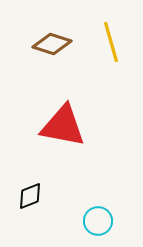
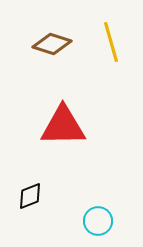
red triangle: rotated 12 degrees counterclockwise
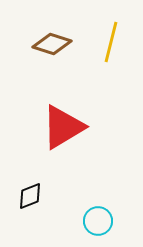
yellow line: rotated 30 degrees clockwise
red triangle: moved 1 px down; rotated 30 degrees counterclockwise
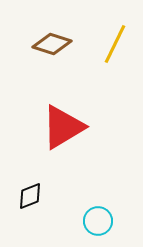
yellow line: moved 4 px right, 2 px down; rotated 12 degrees clockwise
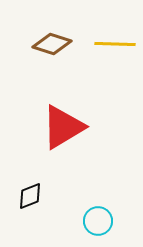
yellow line: rotated 66 degrees clockwise
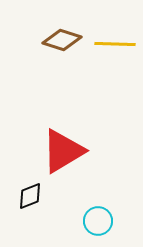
brown diamond: moved 10 px right, 4 px up
red triangle: moved 24 px down
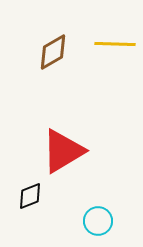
brown diamond: moved 9 px left, 12 px down; rotated 48 degrees counterclockwise
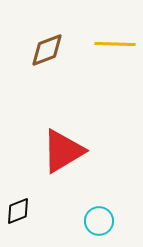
brown diamond: moved 6 px left, 2 px up; rotated 9 degrees clockwise
black diamond: moved 12 px left, 15 px down
cyan circle: moved 1 px right
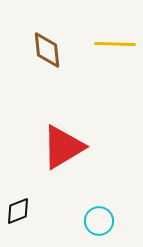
brown diamond: rotated 75 degrees counterclockwise
red triangle: moved 4 px up
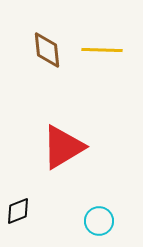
yellow line: moved 13 px left, 6 px down
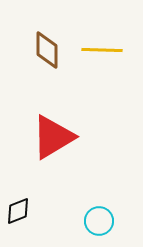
brown diamond: rotated 6 degrees clockwise
red triangle: moved 10 px left, 10 px up
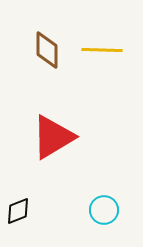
cyan circle: moved 5 px right, 11 px up
